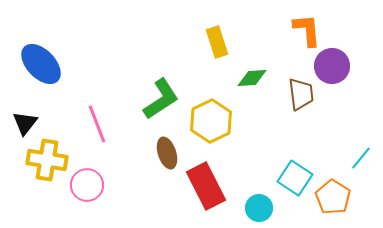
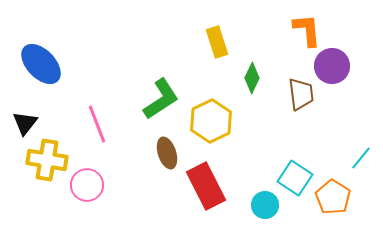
green diamond: rotated 60 degrees counterclockwise
cyan circle: moved 6 px right, 3 px up
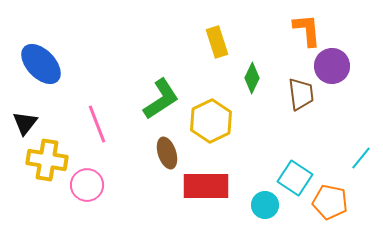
red rectangle: rotated 63 degrees counterclockwise
orange pentagon: moved 3 px left, 5 px down; rotated 20 degrees counterclockwise
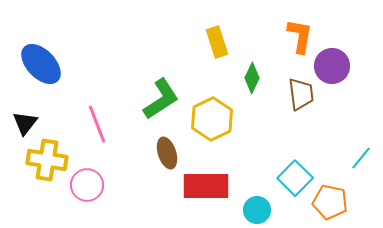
orange L-shape: moved 7 px left, 6 px down; rotated 15 degrees clockwise
yellow hexagon: moved 1 px right, 2 px up
cyan square: rotated 12 degrees clockwise
cyan circle: moved 8 px left, 5 px down
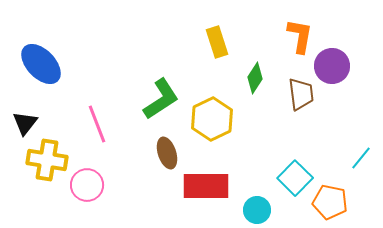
green diamond: moved 3 px right; rotated 8 degrees clockwise
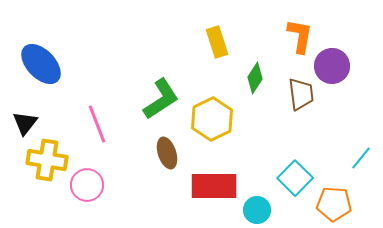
red rectangle: moved 8 px right
orange pentagon: moved 4 px right, 2 px down; rotated 8 degrees counterclockwise
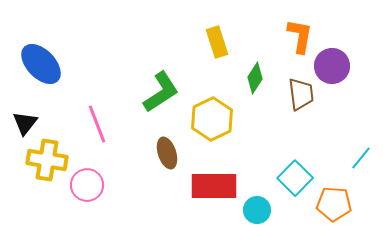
green L-shape: moved 7 px up
